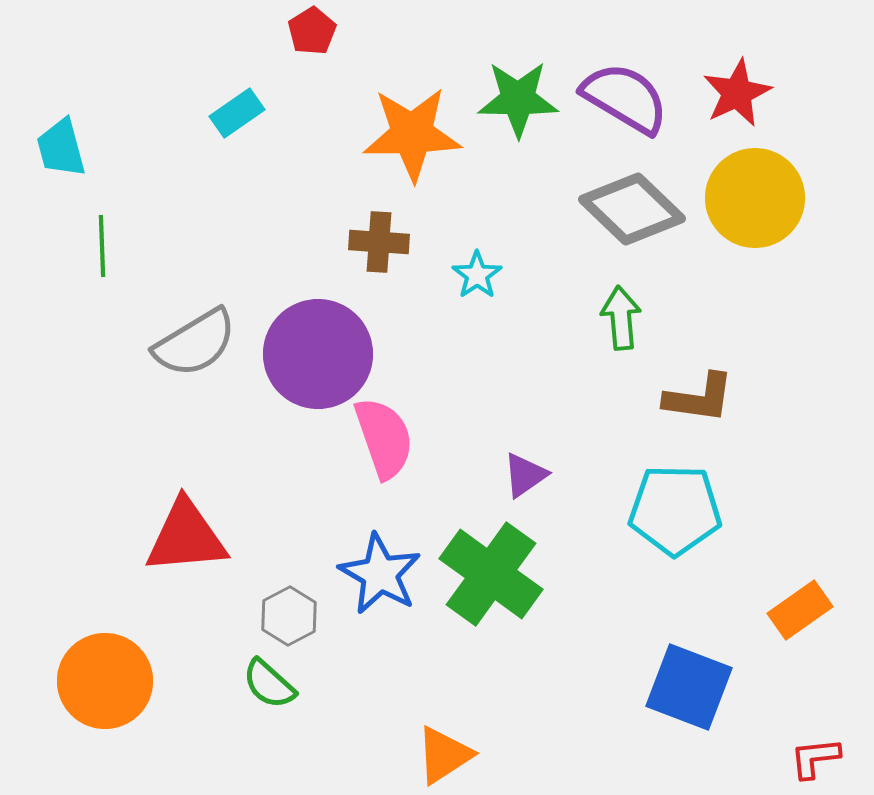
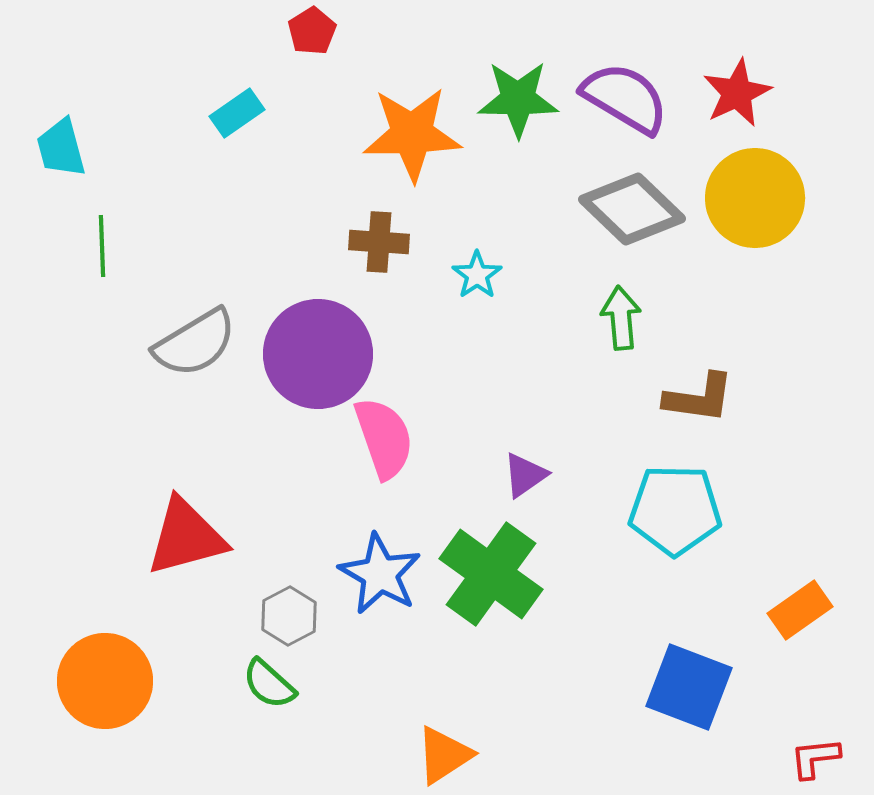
red triangle: rotated 10 degrees counterclockwise
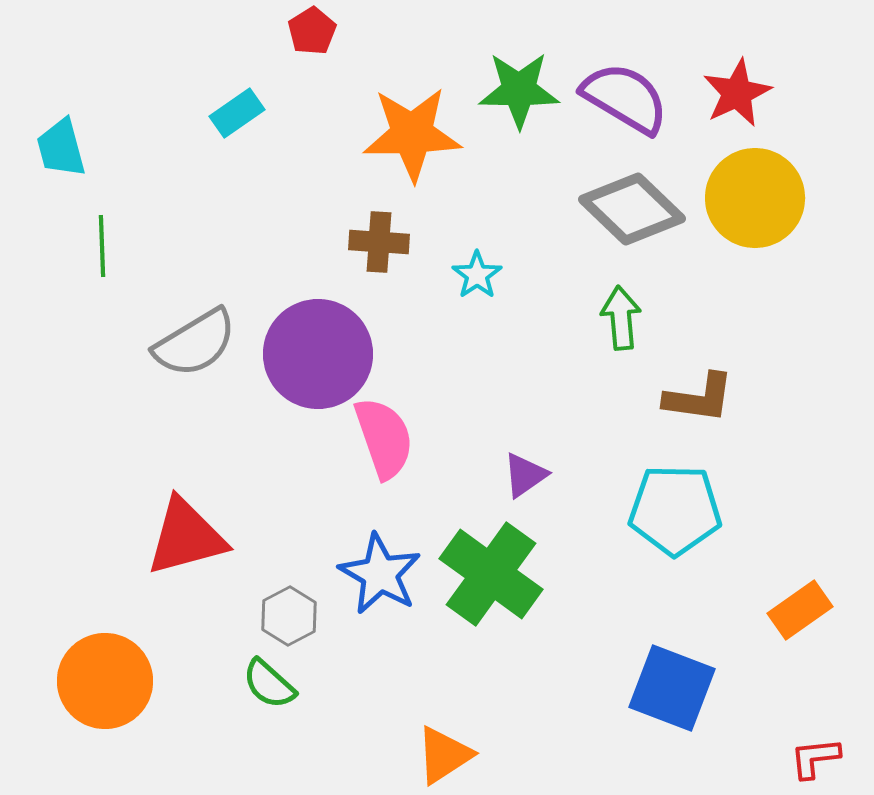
green star: moved 1 px right, 9 px up
blue square: moved 17 px left, 1 px down
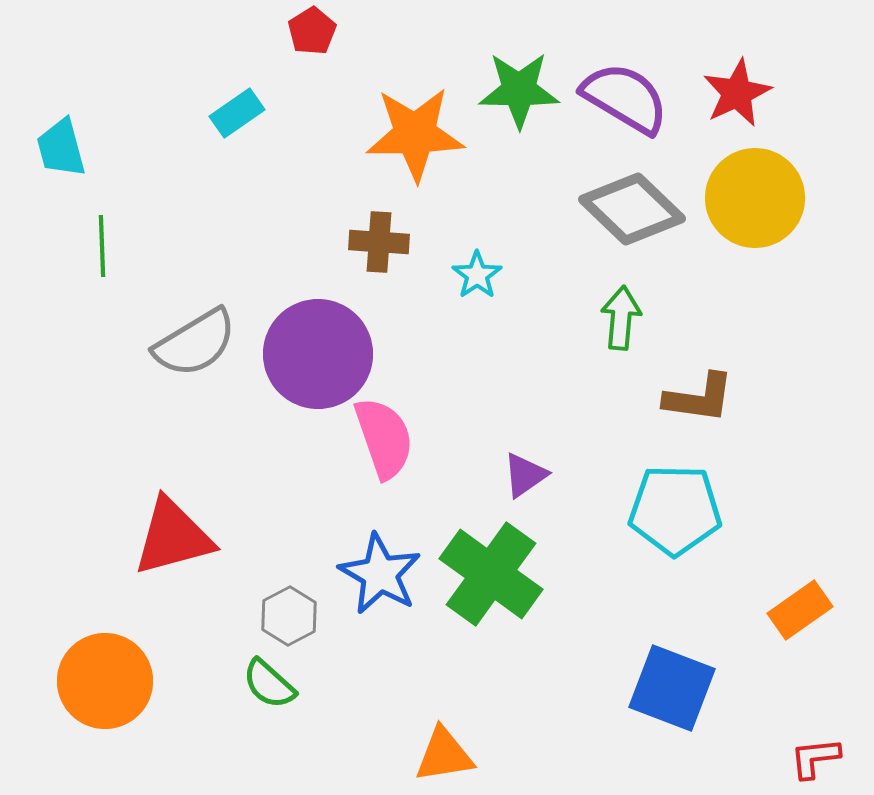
orange star: moved 3 px right
green arrow: rotated 10 degrees clockwise
red triangle: moved 13 px left
orange triangle: rotated 24 degrees clockwise
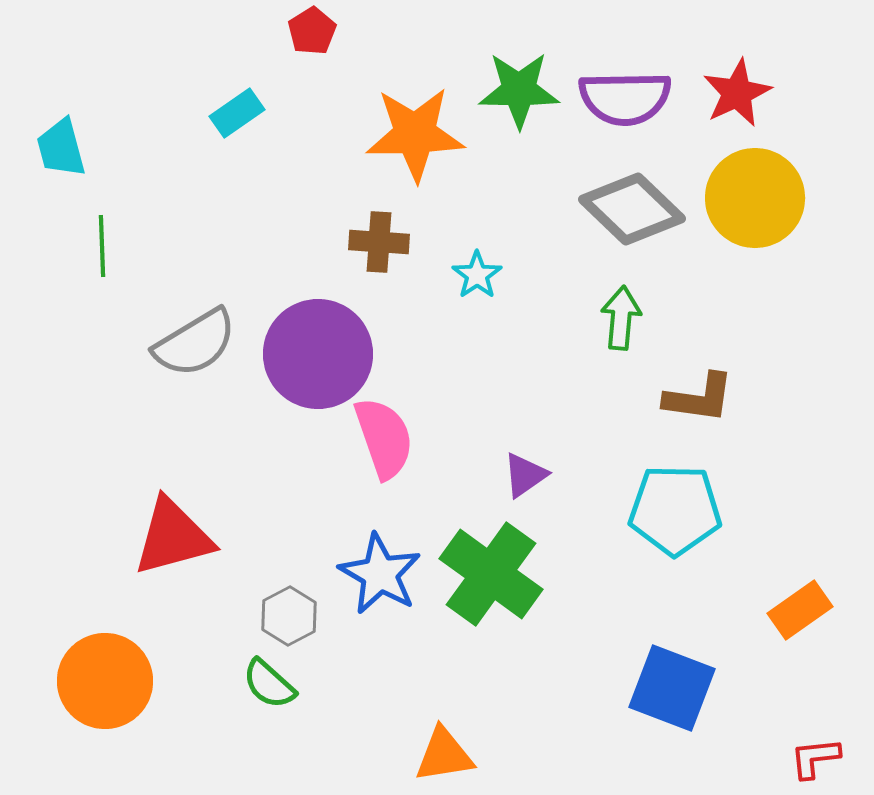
purple semicircle: rotated 148 degrees clockwise
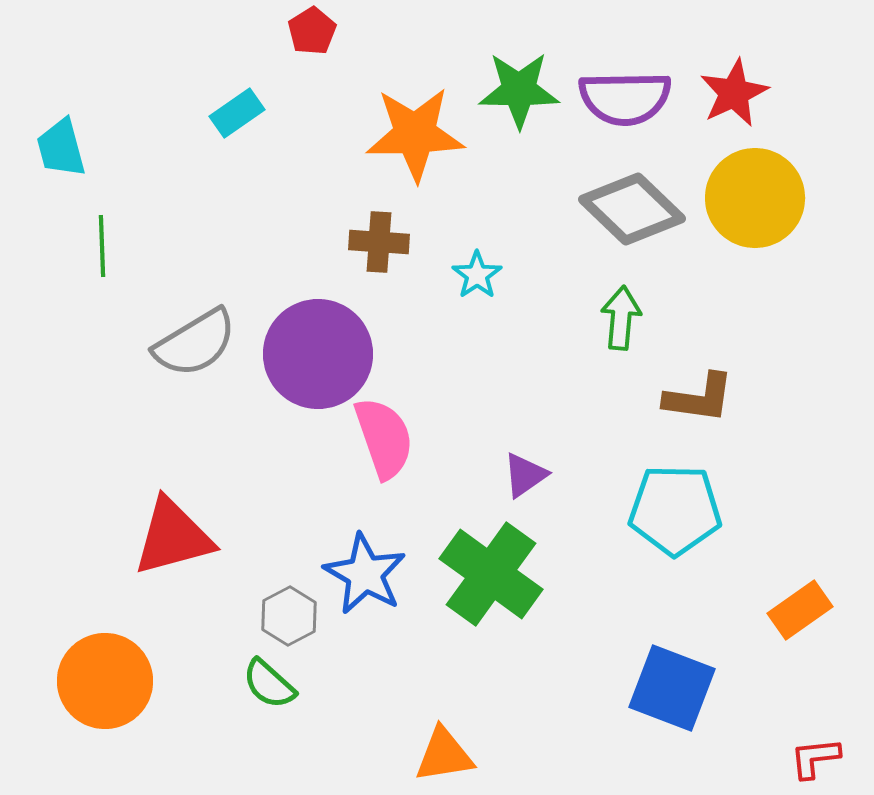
red star: moved 3 px left
blue star: moved 15 px left
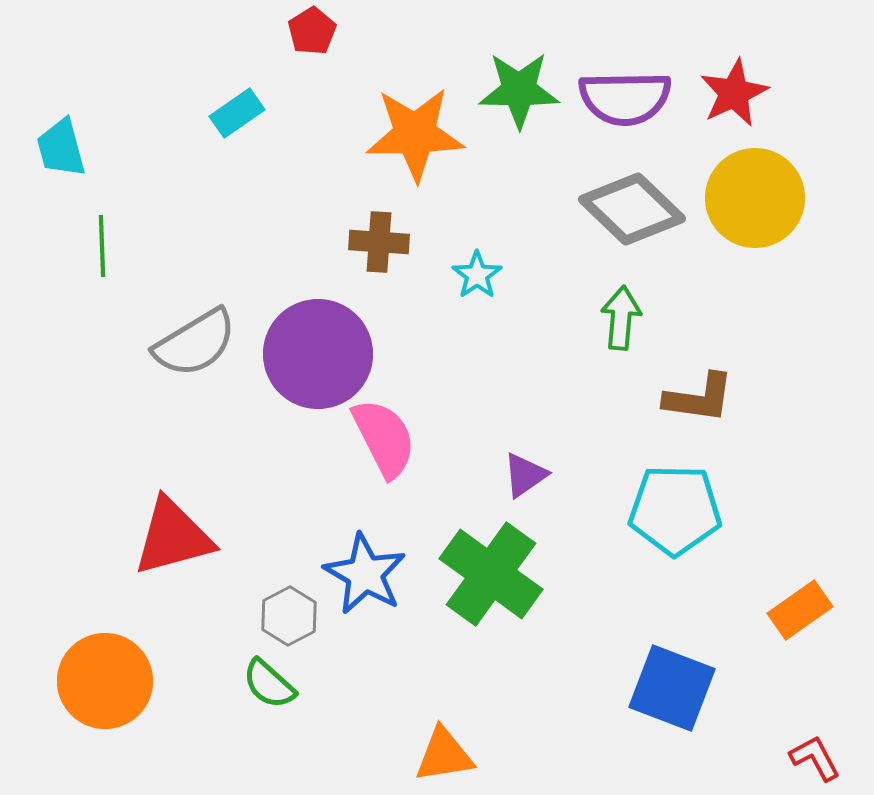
pink semicircle: rotated 8 degrees counterclockwise
red L-shape: rotated 68 degrees clockwise
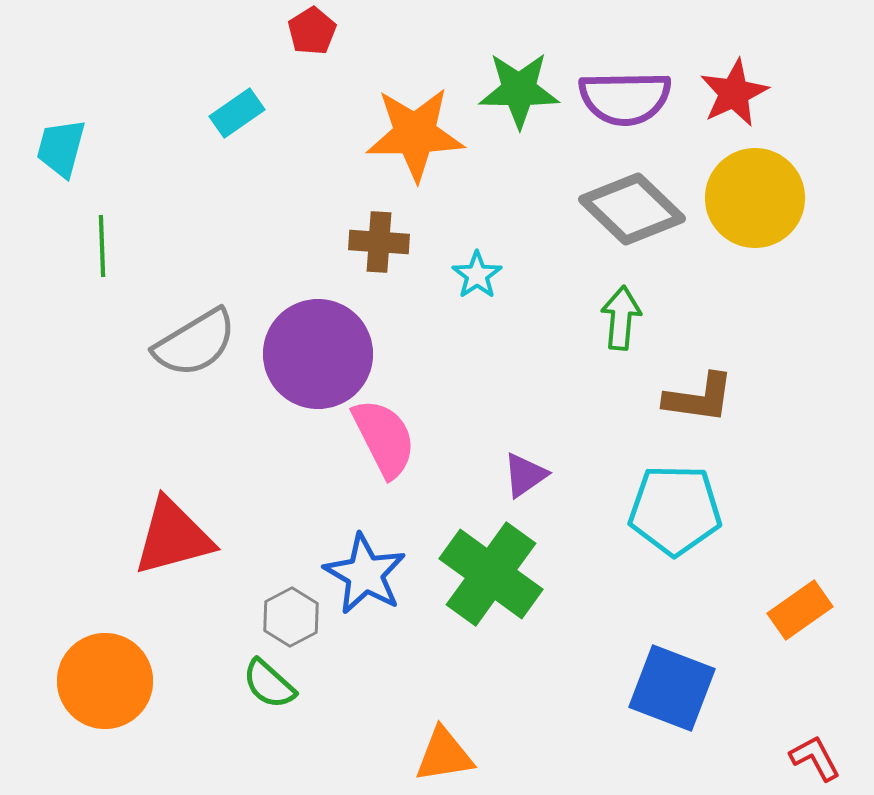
cyan trapezoid: rotated 30 degrees clockwise
gray hexagon: moved 2 px right, 1 px down
